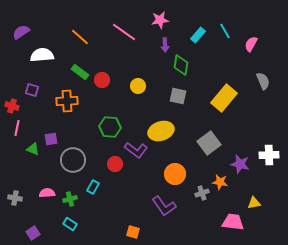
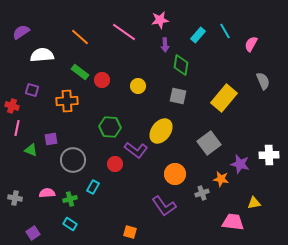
yellow ellipse at (161, 131): rotated 35 degrees counterclockwise
green triangle at (33, 149): moved 2 px left, 1 px down
orange star at (220, 182): moved 1 px right, 3 px up
orange square at (133, 232): moved 3 px left
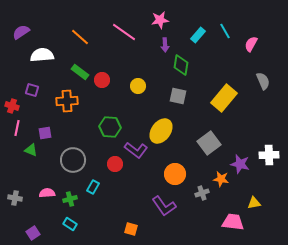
purple square at (51, 139): moved 6 px left, 6 px up
orange square at (130, 232): moved 1 px right, 3 px up
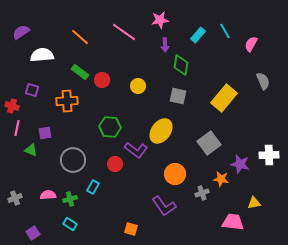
pink semicircle at (47, 193): moved 1 px right, 2 px down
gray cross at (15, 198): rotated 32 degrees counterclockwise
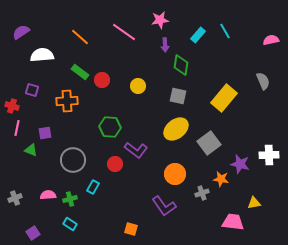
pink semicircle at (251, 44): moved 20 px right, 4 px up; rotated 49 degrees clockwise
yellow ellipse at (161, 131): moved 15 px right, 2 px up; rotated 15 degrees clockwise
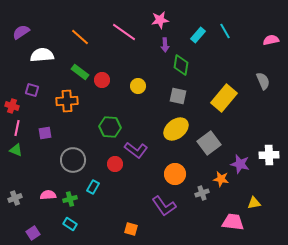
green triangle at (31, 150): moved 15 px left
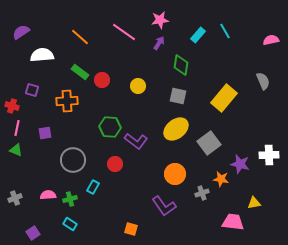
purple arrow at (165, 45): moved 6 px left, 2 px up; rotated 144 degrees counterclockwise
purple L-shape at (136, 150): moved 9 px up
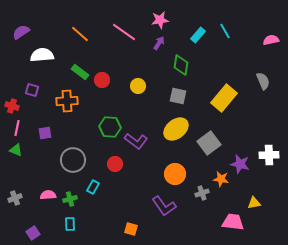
orange line at (80, 37): moved 3 px up
cyan rectangle at (70, 224): rotated 56 degrees clockwise
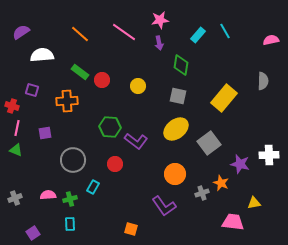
purple arrow at (159, 43): rotated 136 degrees clockwise
gray semicircle at (263, 81): rotated 24 degrees clockwise
orange star at (221, 179): moved 4 px down; rotated 14 degrees clockwise
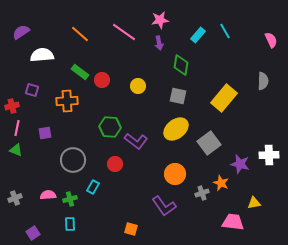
pink semicircle at (271, 40): rotated 77 degrees clockwise
red cross at (12, 106): rotated 32 degrees counterclockwise
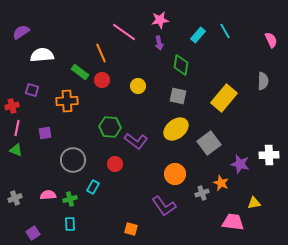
orange line at (80, 34): moved 21 px right, 19 px down; rotated 24 degrees clockwise
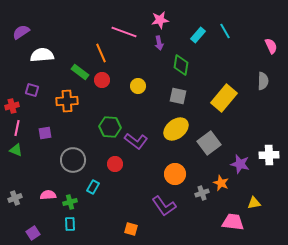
pink line at (124, 32): rotated 15 degrees counterclockwise
pink semicircle at (271, 40): moved 6 px down
green cross at (70, 199): moved 3 px down
